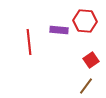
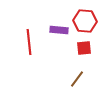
red square: moved 7 px left, 12 px up; rotated 28 degrees clockwise
brown line: moved 9 px left, 7 px up
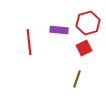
red hexagon: moved 3 px right, 2 px down; rotated 20 degrees counterclockwise
red square: rotated 21 degrees counterclockwise
brown line: rotated 18 degrees counterclockwise
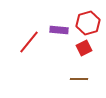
red line: rotated 45 degrees clockwise
brown line: moved 2 px right; rotated 72 degrees clockwise
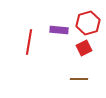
red line: rotated 30 degrees counterclockwise
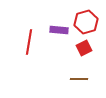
red hexagon: moved 2 px left, 1 px up
